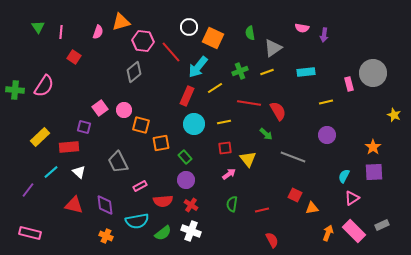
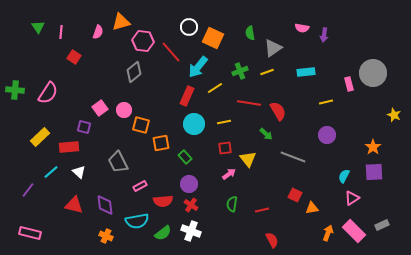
pink semicircle at (44, 86): moved 4 px right, 7 px down
purple circle at (186, 180): moved 3 px right, 4 px down
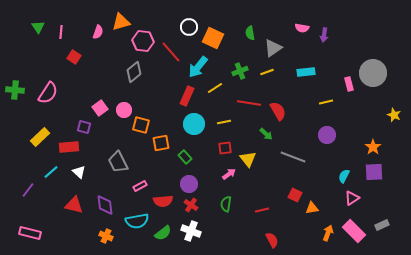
green semicircle at (232, 204): moved 6 px left
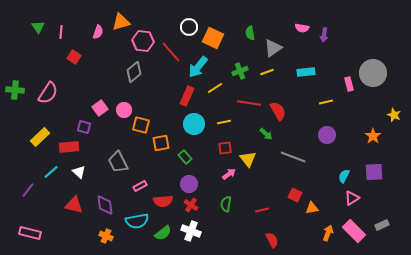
orange star at (373, 147): moved 11 px up
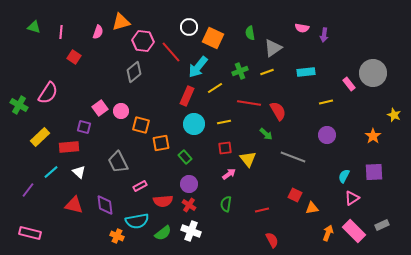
green triangle at (38, 27): moved 4 px left; rotated 40 degrees counterclockwise
pink rectangle at (349, 84): rotated 24 degrees counterclockwise
green cross at (15, 90): moved 4 px right, 15 px down; rotated 24 degrees clockwise
pink circle at (124, 110): moved 3 px left, 1 px down
red cross at (191, 205): moved 2 px left
orange cross at (106, 236): moved 11 px right
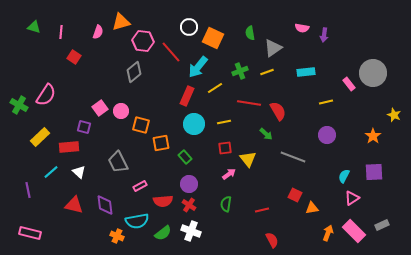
pink semicircle at (48, 93): moved 2 px left, 2 px down
purple line at (28, 190): rotated 49 degrees counterclockwise
